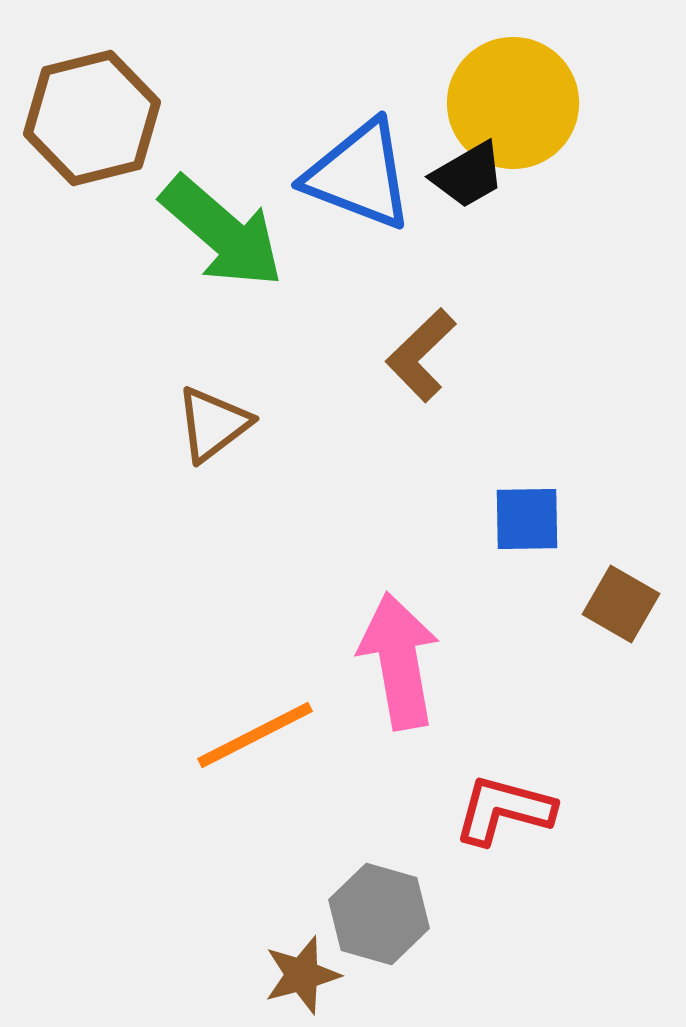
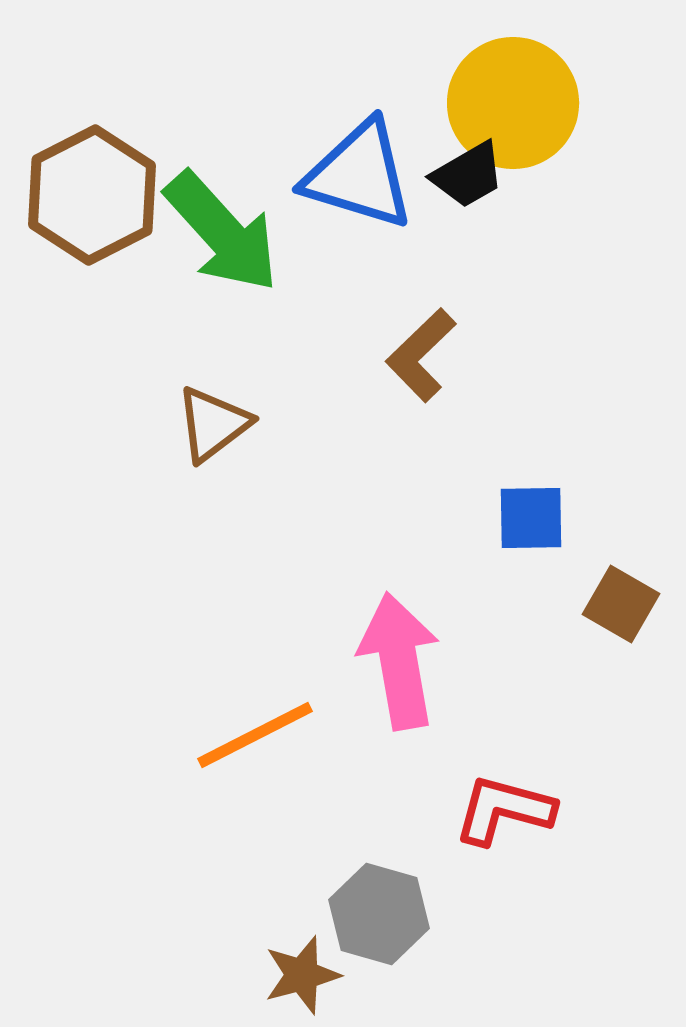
brown hexagon: moved 77 px down; rotated 13 degrees counterclockwise
blue triangle: rotated 4 degrees counterclockwise
green arrow: rotated 7 degrees clockwise
blue square: moved 4 px right, 1 px up
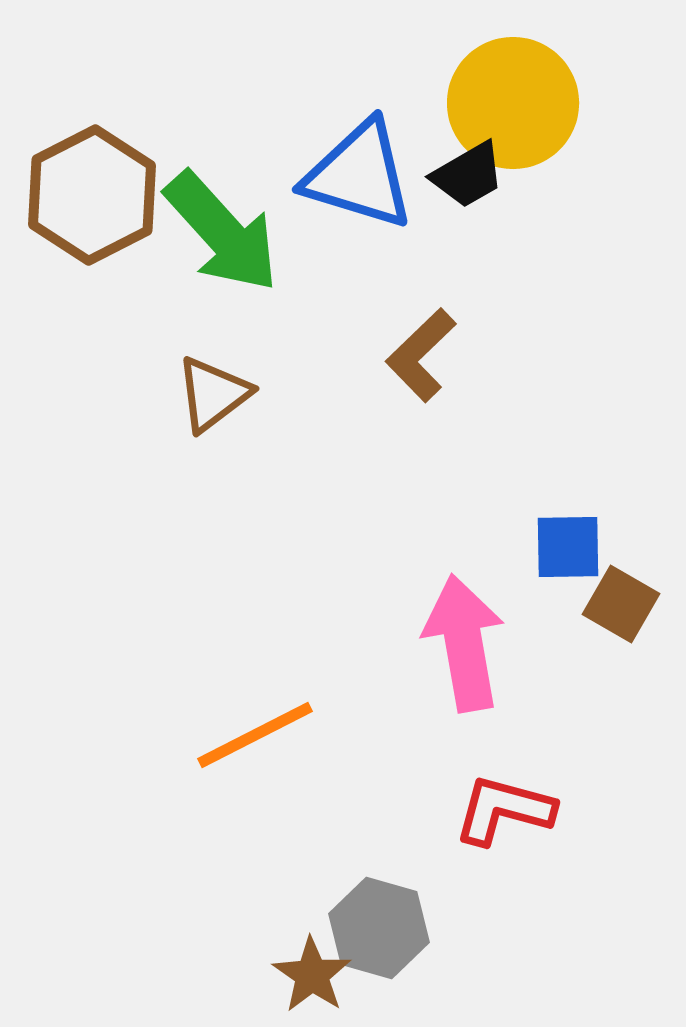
brown triangle: moved 30 px up
blue square: moved 37 px right, 29 px down
pink arrow: moved 65 px right, 18 px up
gray hexagon: moved 14 px down
brown star: moved 10 px right; rotated 22 degrees counterclockwise
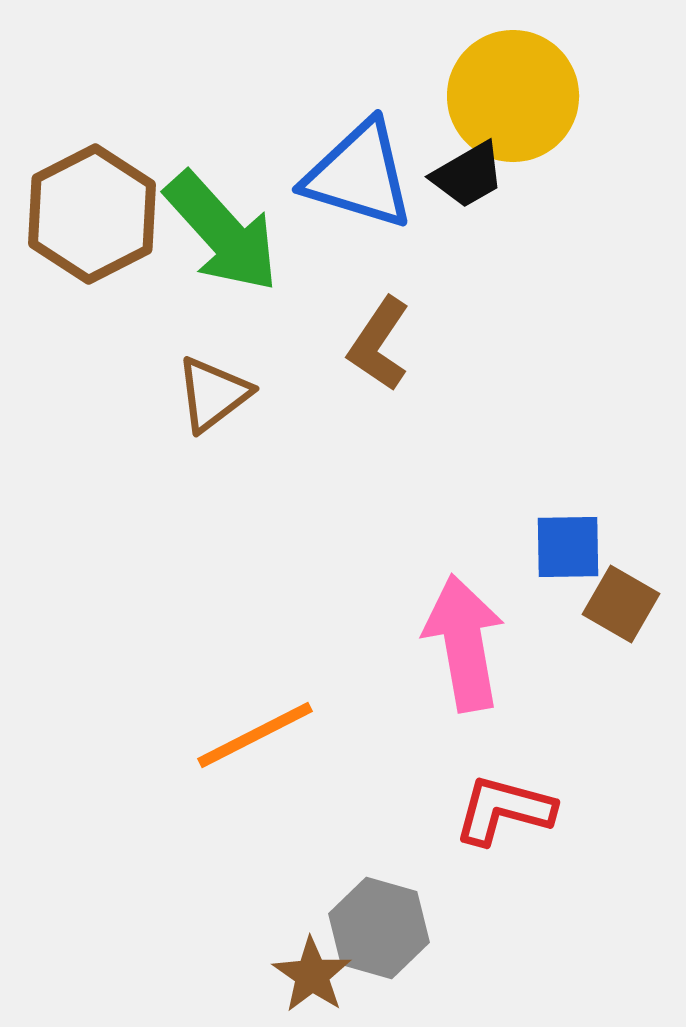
yellow circle: moved 7 px up
brown hexagon: moved 19 px down
brown L-shape: moved 42 px left, 11 px up; rotated 12 degrees counterclockwise
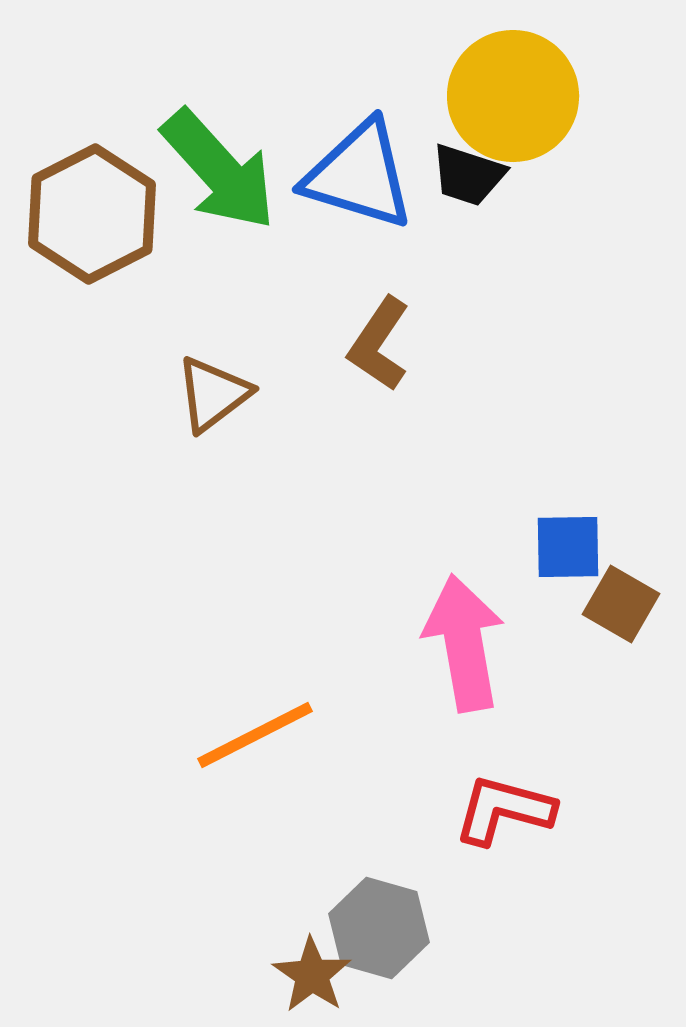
black trapezoid: rotated 48 degrees clockwise
green arrow: moved 3 px left, 62 px up
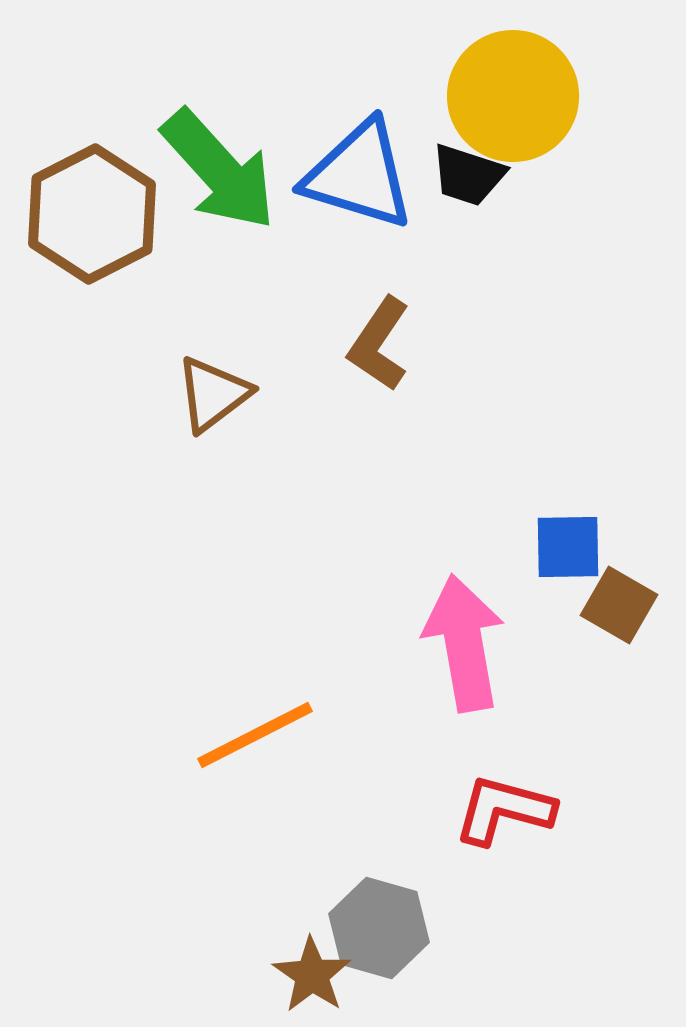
brown square: moved 2 px left, 1 px down
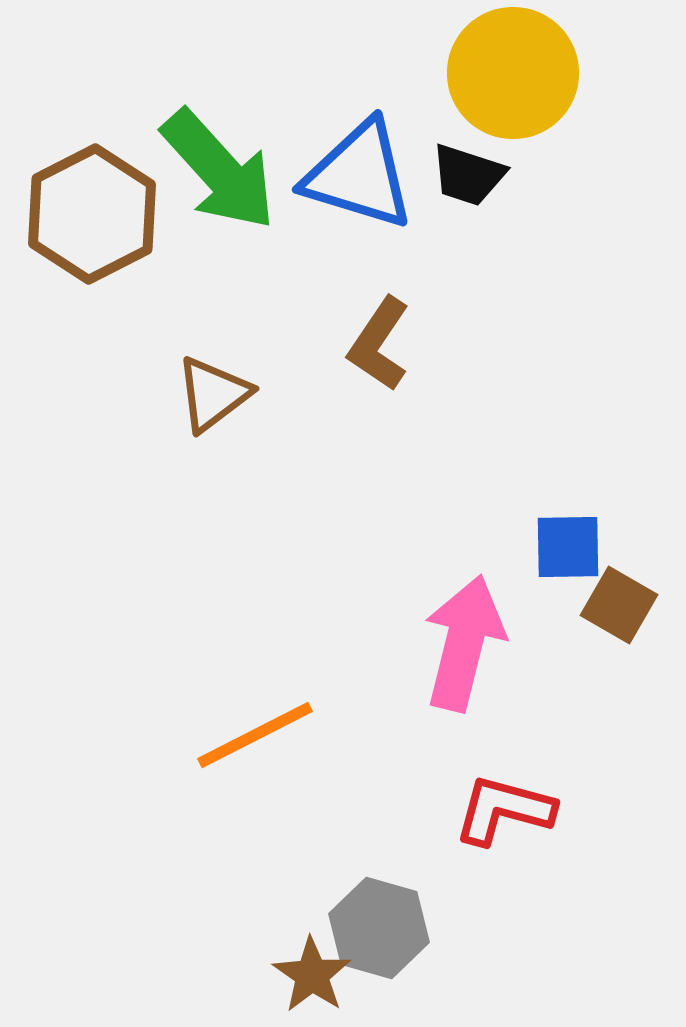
yellow circle: moved 23 px up
pink arrow: rotated 24 degrees clockwise
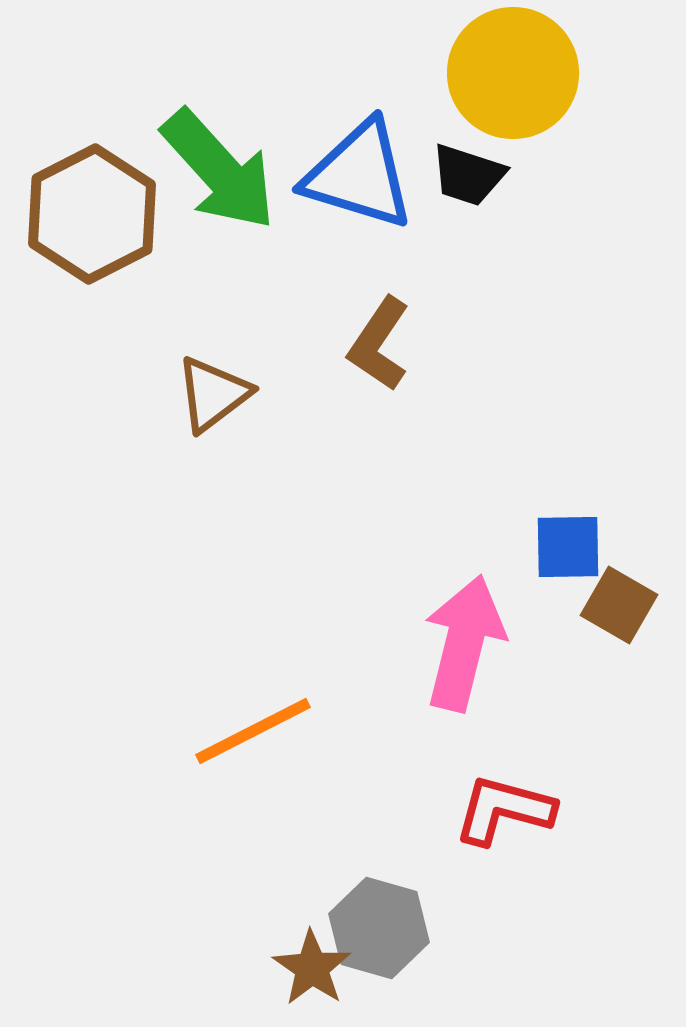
orange line: moved 2 px left, 4 px up
brown star: moved 7 px up
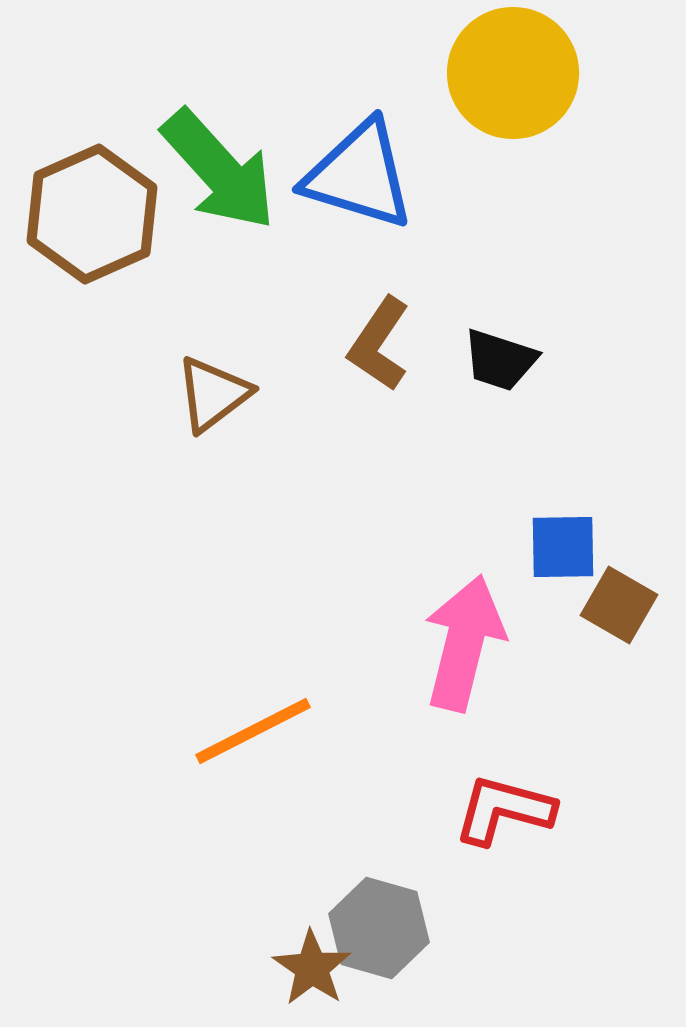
black trapezoid: moved 32 px right, 185 px down
brown hexagon: rotated 3 degrees clockwise
blue square: moved 5 px left
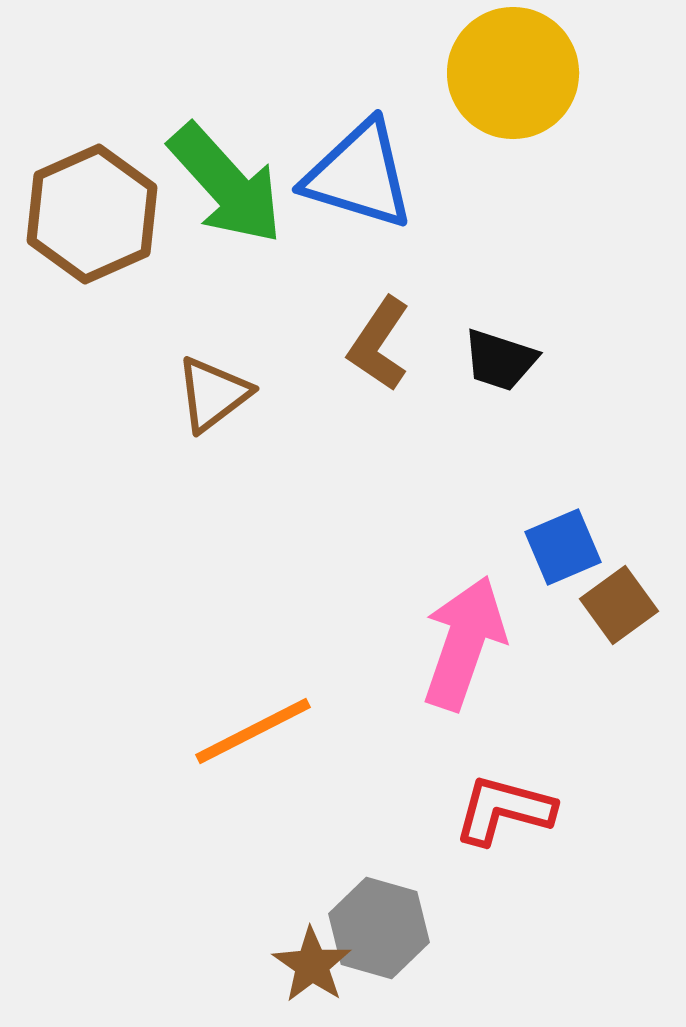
green arrow: moved 7 px right, 14 px down
blue square: rotated 22 degrees counterclockwise
brown square: rotated 24 degrees clockwise
pink arrow: rotated 5 degrees clockwise
brown star: moved 3 px up
